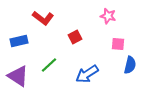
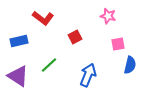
pink square: rotated 16 degrees counterclockwise
blue arrow: moved 1 px right, 1 px down; rotated 145 degrees clockwise
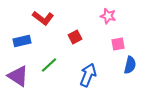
blue rectangle: moved 3 px right
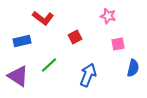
blue semicircle: moved 3 px right, 3 px down
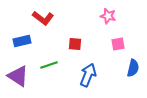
red square: moved 7 px down; rotated 32 degrees clockwise
green line: rotated 24 degrees clockwise
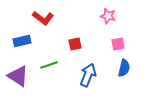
red square: rotated 16 degrees counterclockwise
blue semicircle: moved 9 px left
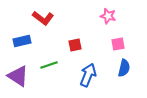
red square: moved 1 px down
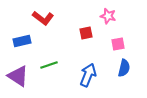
red square: moved 11 px right, 12 px up
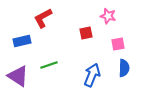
red L-shape: rotated 115 degrees clockwise
blue semicircle: rotated 12 degrees counterclockwise
blue arrow: moved 4 px right
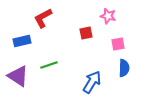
blue arrow: moved 7 px down; rotated 10 degrees clockwise
